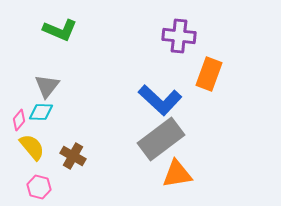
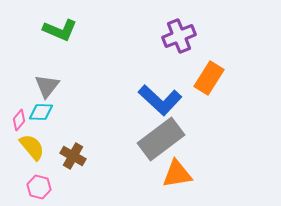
purple cross: rotated 28 degrees counterclockwise
orange rectangle: moved 4 px down; rotated 12 degrees clockwise
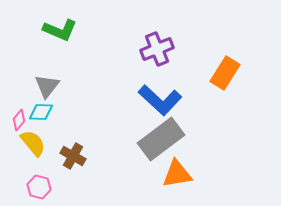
purple cross: moved 22 px left, 13 px down
orange rectangle: moved 16 px right, 5 px up
yellow semicircle: moved 1 px right, 4 px up
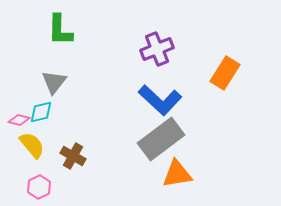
green L-shape: rotated 68 degrees clockwise
gray triangle: moved 7 px right, 4 px up
cyan diamond: rotated 15 degrees counterclockwise
pink diamond: rotated 65 degrees clockwise
yellow semicircle: moved 1 px left, 2 px down
pink hexagon: rotated 20 degrees clockwise
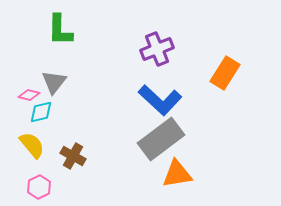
pink diamond: moved 10 px right, 25 px up
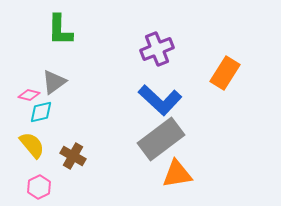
gray triangle: rotated 16 degrees clockwise
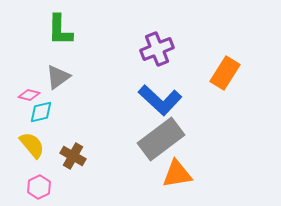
gray triangle: moved 4 px right, 5 px up
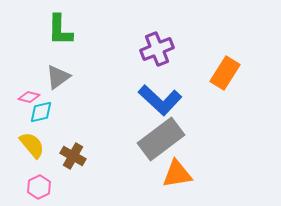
pink diamond: moved 2 px down
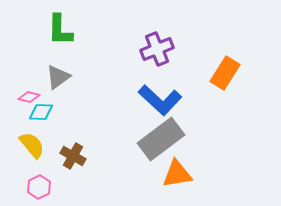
cyan diamond: rotated 15 degrees clockwise
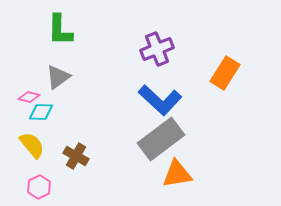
brown cross: moved 3 px right
